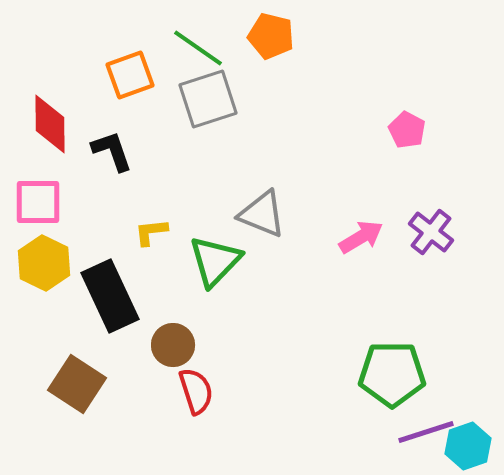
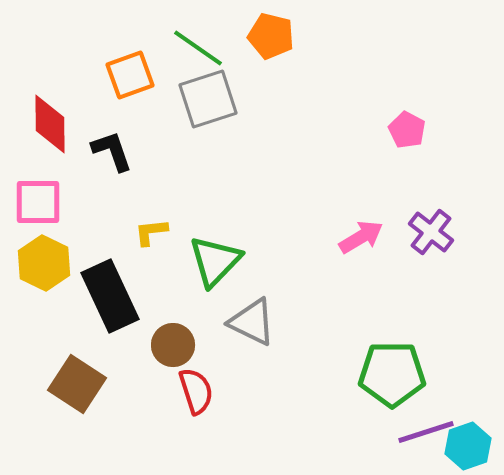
gray triangle: moved 10 px left, 108 px down; rotated 4 degrees clockwise
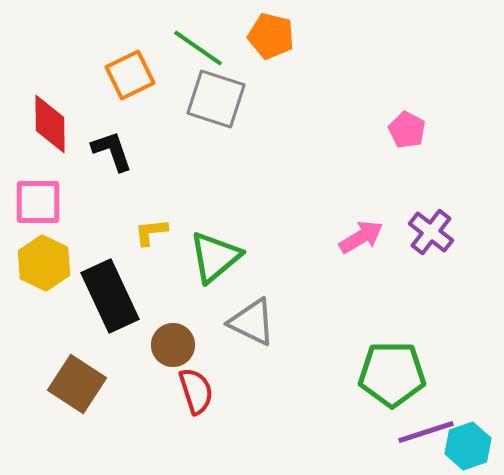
orange square: rotated 6 degrees counterclockwise
gray square: moved 8 px right; rotated 36 degrees clockwise
green triangle: moved 4 px up; rotated 6 degrees clockwise
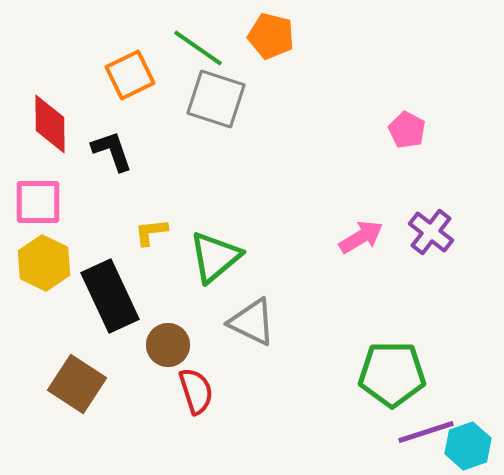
brown circle: moved 5 px left
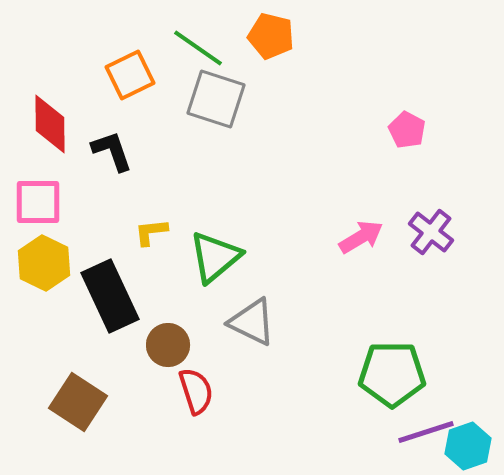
brown square: moved 1 px right, 18 px down
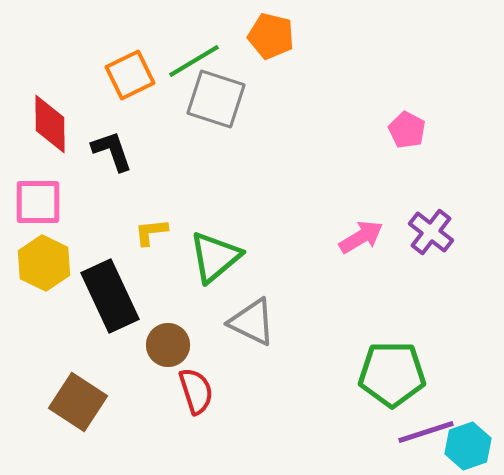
green line: moved 4 px left, 13 px down; rotated 66 degrees counterclockwise
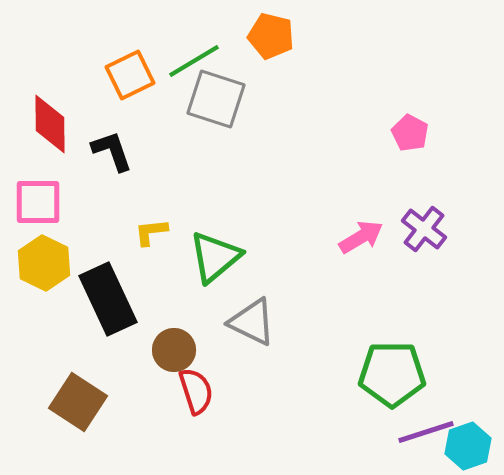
pink pentagon: moved 3 px right, 3 px down
purple cross: moved 7 px left, 3 px up
black rectangle: moved 2 px left, 3 px down
brown circle: moved 6 px right, 5 px down
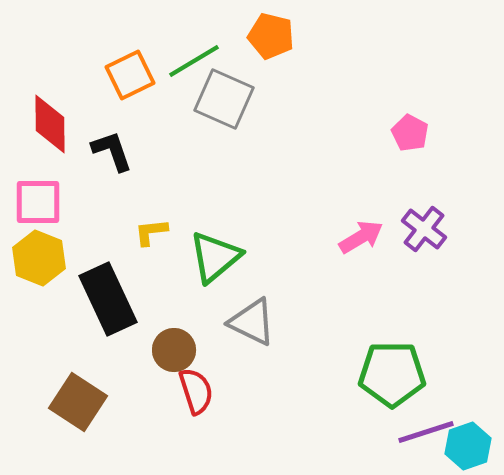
gray square: moved 8 px right; rotated 6 degrees clockwise
yellow hexagon: moved 5 px left, 5 px up; rotated 4 degrees counterclockwise
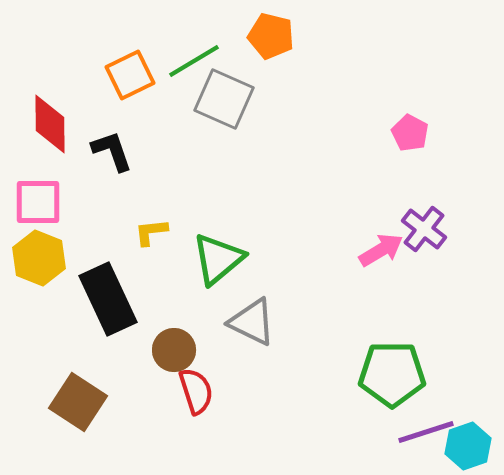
pink arrow: moved 20 px right, 13 px down
green triangle: moved 3 px right, 2 px down
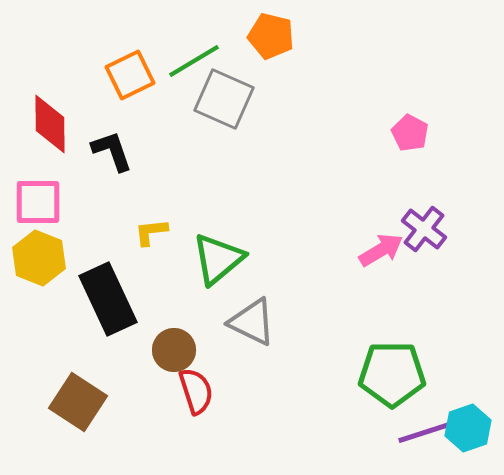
cyan hexagon: moved 18 px up
